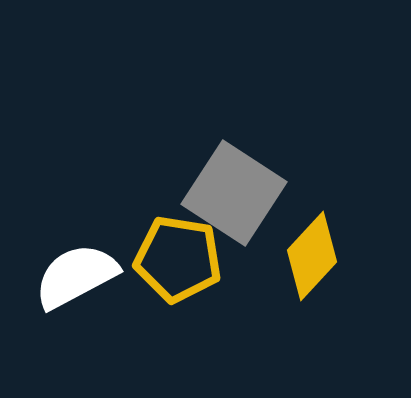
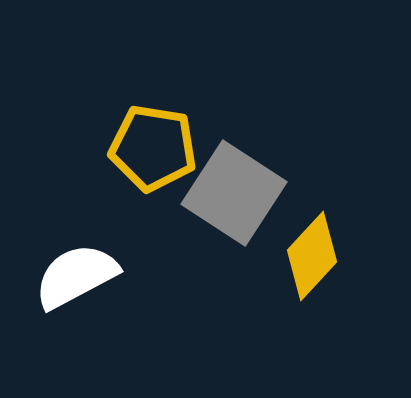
yellow pentagon: moved 25 px left, 111 px up
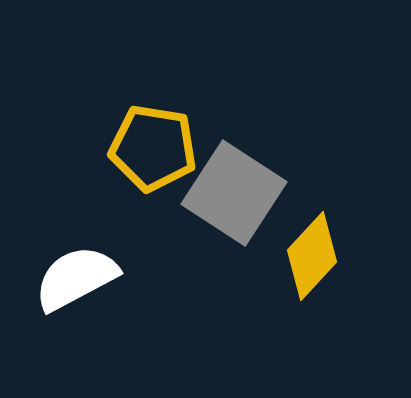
white semicircle: moved 2 px down
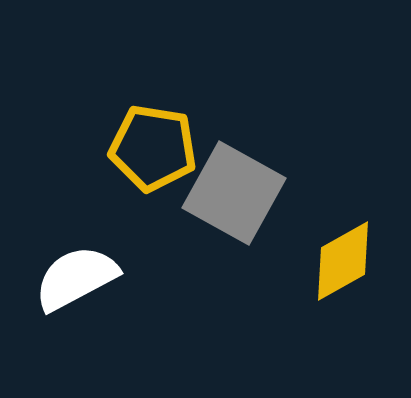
gray square: rotated 4 degrees counterclockwise
yellow diamond: moved 31 px right, 5 px down; rotated 18 degrees clockwise
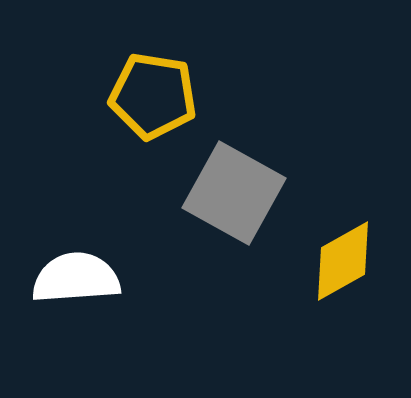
yellow pentagon: moved 52 px up
white semicircle: rotated 24 degrees clockwise
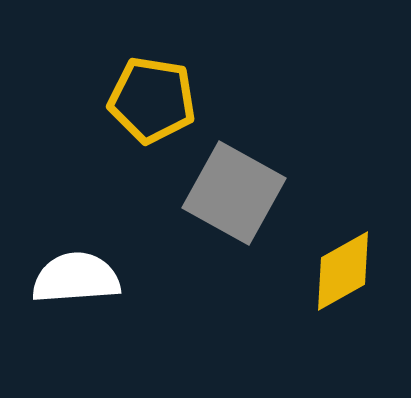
yellow pentagon: moved 1 px left, 4 px down
yellow diamond: moved 10 px down
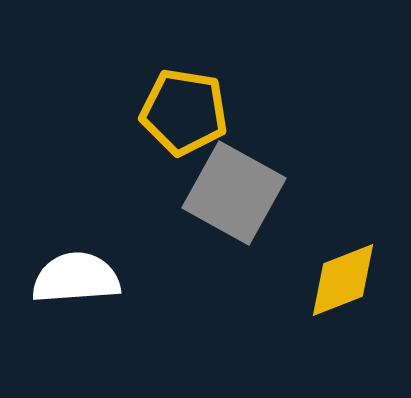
yellow pentagon: moved 32 px right, 12 px down
yellow diamond: moved 9 px down; rotated 8 degrees clockwise
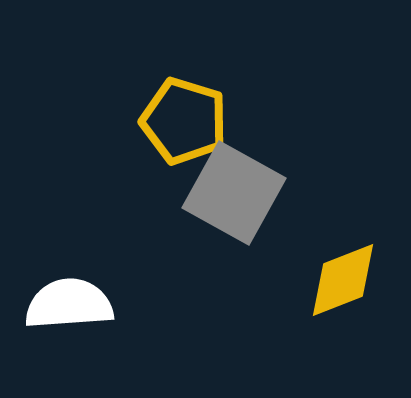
yellow pentagon: moved 9 px down; rotated 8 degrees clockwise
white semicircle: moved 7 px left, 26 px down
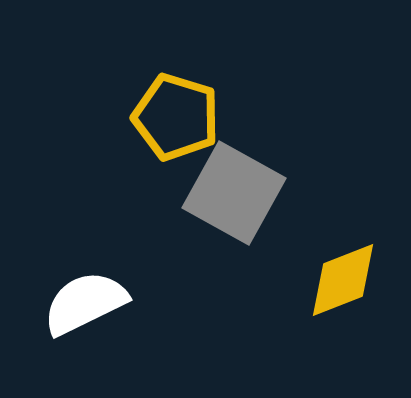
yellow pentagon: moved 8 px left, 4 px up
white semicircle: moved 16 px right, 1 px up; rotated 22 degrees counterclockwise
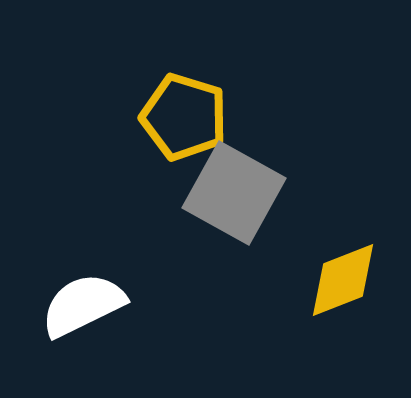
yellow pentagon: moved 8 px right
white semicircle: moved 2 px left, 2 px down
